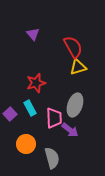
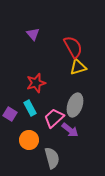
purple square: rotated 16 degrees counterclockwise
pink trapezoid: rotated 130 degrees counterclockwise
orange circle: moved 3 px right, 4 px up
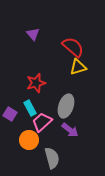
red semicircle: rotated 20 degrees counterclockwise
gray ellipse: moved 9 px left, 1 px down
pink trapezoid: moved 12 px left, 4 px down
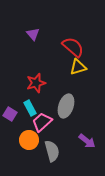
purple arrow: moved 17 px right, 11 px down
gray semicircle: moved 7 px up
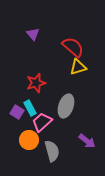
purple square: moved 7 px right, 2 px up
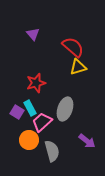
gray ellipse: moved 1 px left, 3 px down
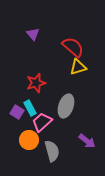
gray ellipse: moved 1 px right, 3 px up
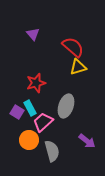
pink trapezoid: moved 1 px right
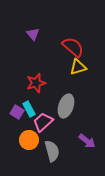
cyan rectangle: moved 1 px left, 1 px down
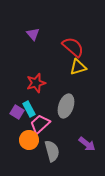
pink trapezoid: moved 3 px left, 2 px down
purple arrow: moved 3 px down
